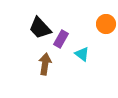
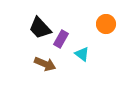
brown arrow: rotated 105 degrees clockwise
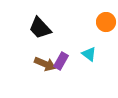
orange circle: moved 2 px up
purple rectangle: moved 22 px down
cyan triangle: moved 7 px right
